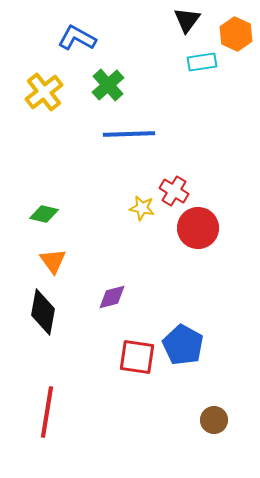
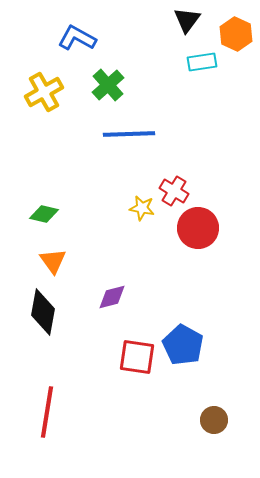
yellow cross: rotated 9 degrees clockwise
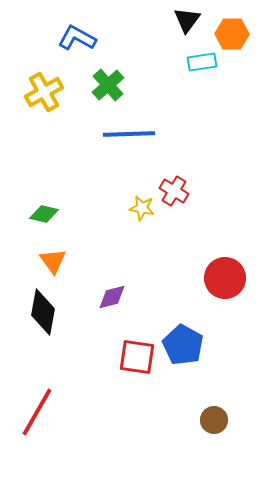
orange hexagon: moved 4 px left; rotated 24 degrees counterclockwise
red circle: moved 27 px right, 50 px down
red line: moved 10 px left; rotated 21 degrees clockwise
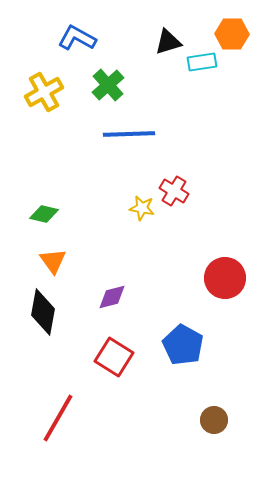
black triangle: moved 19 px left, 22 px down; rotated 36 degrees clockwise
red square: moved 23 px left; rotated 24 degrees clockwise
red line: moved 21 px right, 6 px down
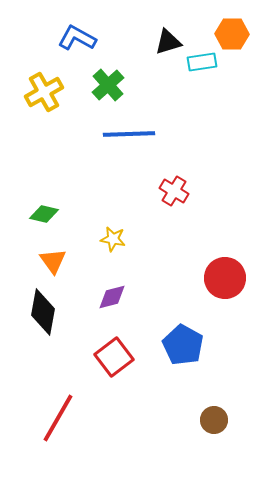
yellow star: moved 29 px left, 31 px down
red square: rotated 21 degrees clockwise
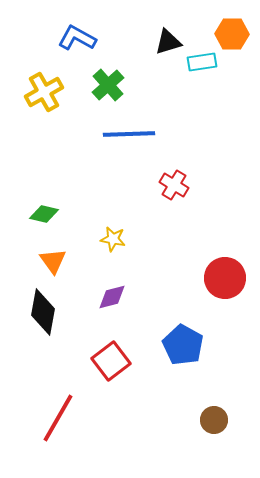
red cross: moved 6 px up
red square: moved 3 px left, 4 px down
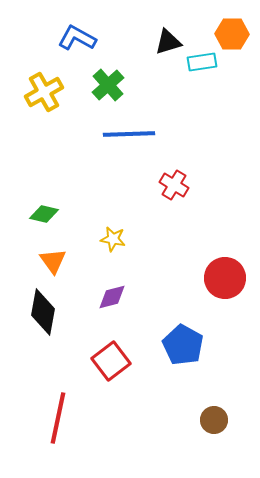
red line: rotated 18 degrees counterclockwise
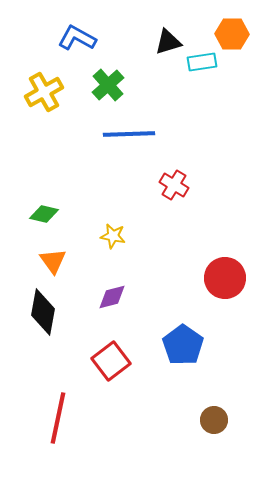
yellow star: moved 3 px up
blue pentagon: rotated 6 degrees clockwise
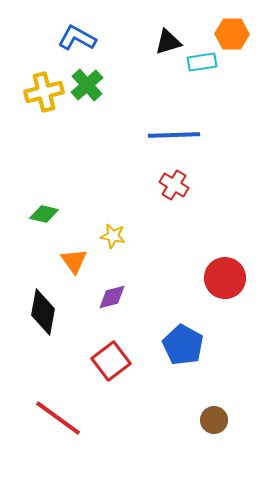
green cross: moved 21 px left
yellow cross: rotated 15 degrees clockwise
blue line: moved 45 px right, 1 px down
orange triangle: moved 21 px right
blue pentagon: rotated 6 degrees counterclockwise
red line: rotated 66 degrees counterclockwise
